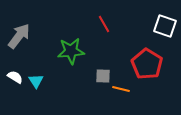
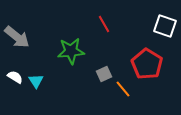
gray arrow: moved 2 px left, 1 px down; rotated 92 degrees clockwise
gray square: moved 1 px right, 2 px up; rotated 28 degrees counterclockwise
orange line: moved 2 px right; rotated 36 degrees clockwise
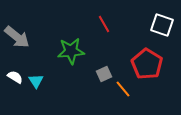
white square: moved 3 px left, 1 px up
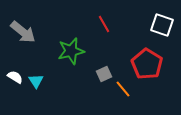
gray arrow: moved 6 px right, 5 px up
green star: rotated 8 degrees counterclockwise
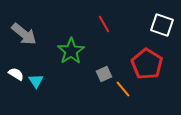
gray arrow: moved 1 px right, 2 px down
green star: rotated 20 degrees counterclockwise
white semicircle: moved 1 px right, 3 px up
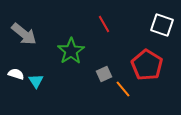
red pentagon: moved 1 px down
white semicircle: rotated 14 degrees counterclockwise
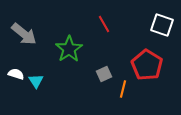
green star: moved 2 px left, 2 px up
orange line: rotated 54 degrees clockwise
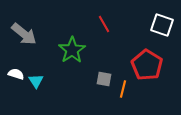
green star: moved 3 px right, 1 px down
gray square: moved 5 px down; rotated 35 degrees clockwise
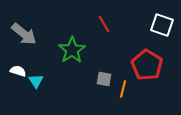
white semicircle: moved 2 px right, 3 px up
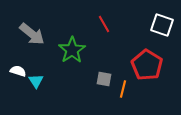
gray arrow: moved 8 px right
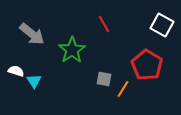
white square: rotated 10 degrees clockwise
white semicircle: moved 2 px left
cyan triangle: moved 2 px left
orange line: rotated 18 degrees clockwise
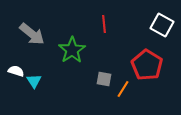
red line: rotated 24 degrees clockwise
